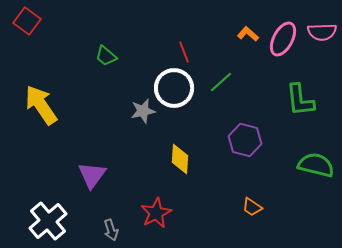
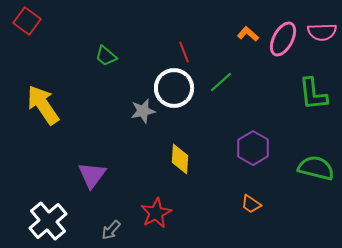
green L-shape: moved 13 px right, 6 px up
yellow arrow: moved 2 px right
purple hexagon: moved 8 px right, 8 px down; rotated 16 degrees clockwise
green semicircle: moved 3 px down
orange trapezoid: moved 1 px left, 3 px up
gray arrow: rotated 60 degrees clockwise
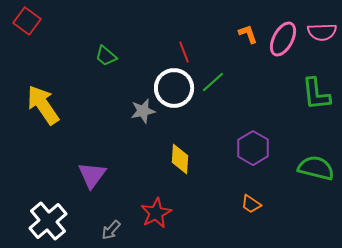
orange L-shape: rotated 30 degrees clockwise
green line: moved 8 px left
green L-shape: moved 3 px right
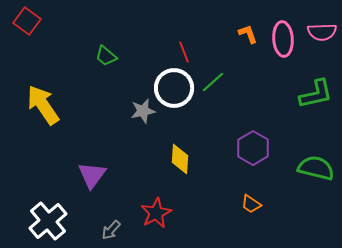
pink ellipse: rotated 32 degrees counterclockwise
green L-shape: rotated 96 degrees counterclockwise
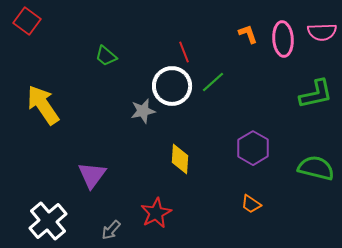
white circle: moved 2 px left, 2 px up
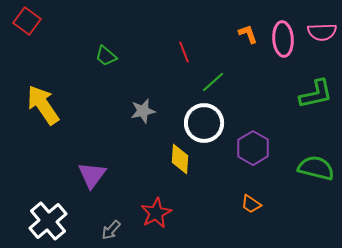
white circle: moved 32 px right, 37 px down
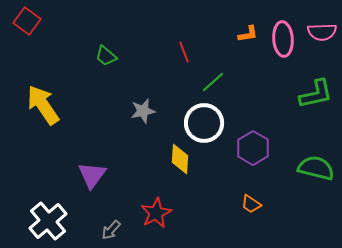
orange L-shape: rotated 100 degrees clockwise
